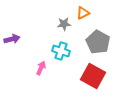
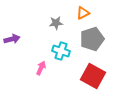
gray star: moved 8 px left, 1 px up
gray pentagon: moved 6 px left, 3 px up; rotated 25 degrees clockwise
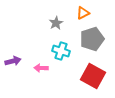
gray star: rotated 24 degrees counterclockwise
purple arrow: moved 1 px right, 22 px down
pink arrow: rotated 112 degrees counterclockwise
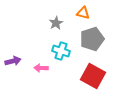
orange triangle: rotated 40 degrees clockwise
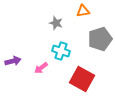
orange triangle: moved 2 px up; rotated 24 degrees counterclockwise
gray star: rotated 24 degrees counterclockwise
gray pentagon: moved 8 px right
pink arrow: rotated 40 degrees counterclockwise
red square: moved 11 px left, 3 px down
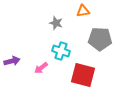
gray pentagon: rotated 20 degrees clockwise
purple arrow: moved 1 px left
red square: moved 1 px right, 4 px up; rotated 15 degrees counterclockwise
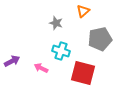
orange triangle: rotated 32 degrees counterclockwise
gray pentagon: rotated 15 degrees counterclockwise
purple arrow: rotated 14 degrees counterclockwise
pink arrow: rotated 64 degrees clockwise
red square: moved 2 px up
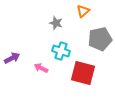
purple arrow: moved 3 px up
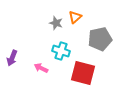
orange triangle: moved 8 px left, 6 px down
purple arrow: rotated 140 degrees clockwise
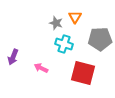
orange triangle: rotated 16 degrees counterclockwise
gray pentagon: rotated 10 degrees clockwise
cyan cross: moved 3 px right, 7 px up
purple arrow: moved 1 px right, 1 px up
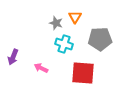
red square: rotated 10 degrees counterclockwise
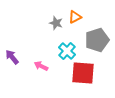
orange triangle: rotated 32 degrees clockwise
gray pentagon: moved 3 px left, 1 px down; rotated 15 degrees counterclockwise
cyan cross: moved 3 px right, 7 px down; rotated 24 degrees clockwise
purple arrow: moved 1 px left; rotated 119 degrees clockwise
pink arrow: moved 2 px up
